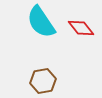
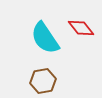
cyan semicircle: moved 4 px right, 16 px down
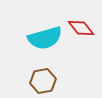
cyan semicircle: rotated 72 degrees counterclockwise
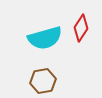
red diamond: rotated 72 degrees clockwise
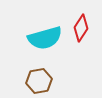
brown hexagon: moved 4 px left
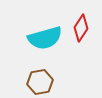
brown hexagon: moved 1 px right, 1 px down
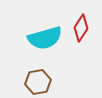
brown hexagon: moved 2 px left
